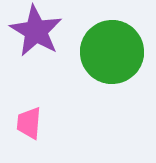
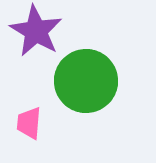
green circle: moved 26 px left, 29 px down
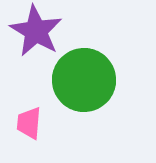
green circle: moved 2 px left, 1 px up
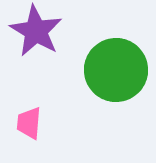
green circle: moved 32 px right, 10 px up
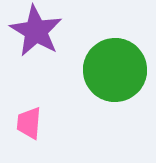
green circle: moved 1 px left
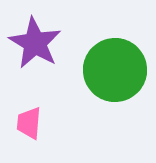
purple star: moved 1 px left, 12 px down
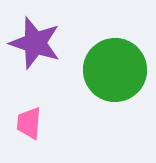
purple star: rotated 12 degrees counterclockwise
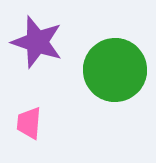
purple star: moved 2 px right, 1 px up
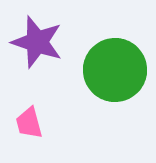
pink trapezoid: rotated 20 degrees counterclockwise
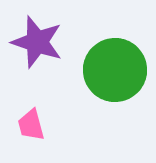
pink trapezoid: moved 2 px right, 2 px down
